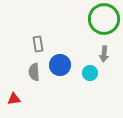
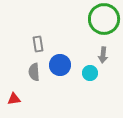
gray arrow: moved 1 px left, 1 px down
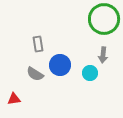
gray semicircle: moved 1 px right, 2 px down; rotated 54 degrees counterclockwise
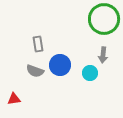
gray semicircle: moved 3 px up; rotated 12 degrees counterclockwise
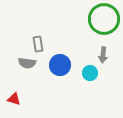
gray semicircle: moved 8 px left, 8 px up; rotated 12 degrees counterclockwise
red triangle: rotated 24 degrees clockwise
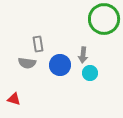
gray arrow: moved 20 px left
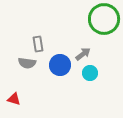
gray arrow: moved 1 px up; rotated 133 degrees counterclockwise
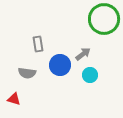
gray semicircle: moved 10 px down
cyan circle: moved 2 px down
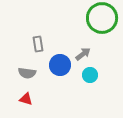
green circle: moved 2 px left, 1 px up
red triangle: moved 12 px right
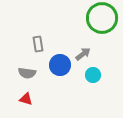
cyan circle: moved 3 px right
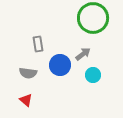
green circle: moved 9 px left
gray semicircle: moved 1 px right
red triangle: moved 1 px down; rotated 24 degrees clockwise
